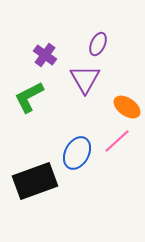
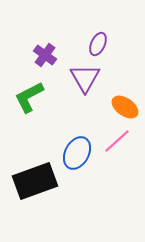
purple triangle: moved 1 px up
orange ellipse: moved 2 px left
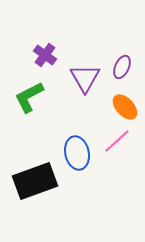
purple ellipse: moved 24 px right, 23 px down
orange ellipse: rotated 12 degrees clockwise
blue ellipse: rotated 40 degrees counterclockwise
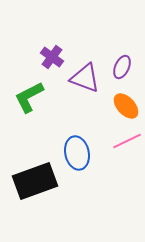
purple cross: moved 7 px right, 2 px down
purple triangle: rotated 40 degrees counterclockwise
orange ellipse: moved 1 px right, 1 px up
pink line: moved 10 px right; rotated 16 degrees clockwise
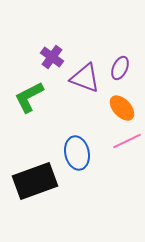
purple ellipse: moved 2 px left, 1 px down
orange ellipse: moved 4 px left, 2 px down
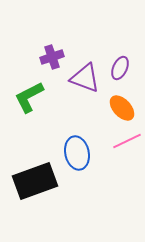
purple cross: rotated 35 degrees clockwise
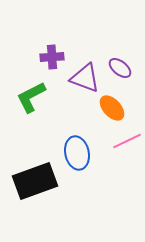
purple cross: rotated 15 degrees clockwise
purple ellipse: rotated 75 degrees counterclockwise
green L-shape: moved 2 px right
orange ellipse: moved 10 px left
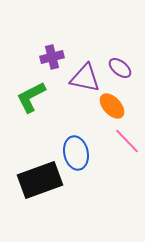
purple cross: rotated 10 degrees counterclockwise
purple triangle: rotated 8 degrees counterclockwise
orange ellipse: moved 2 px up
pink line: rotated 72 degrees clockwise
blue ellipse: moved 1 px left
black rectangle: moved 5 px right, 1 px up
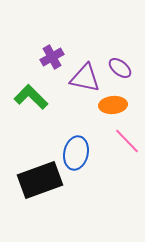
purple cross: rotated 15 degrees counterclockwise
green L-shape: rotated 72 degrees clockwise
orange ellipse: moved 1 px right, 1 px up; rotated 52 degrees counterclockwise
blue ellipse: rotated 24 degrees clockwise
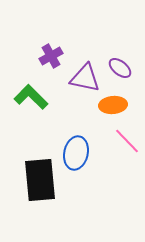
purple cross: moved 1 px left, 1 px up
black rectangle: rotated 75 degrees counterclockwise
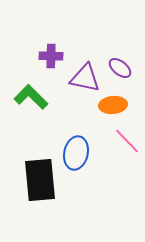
purple cross: rotated 30 degrees clockwise
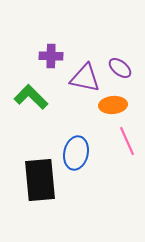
pink line: rotated 20 degrees clockwise
